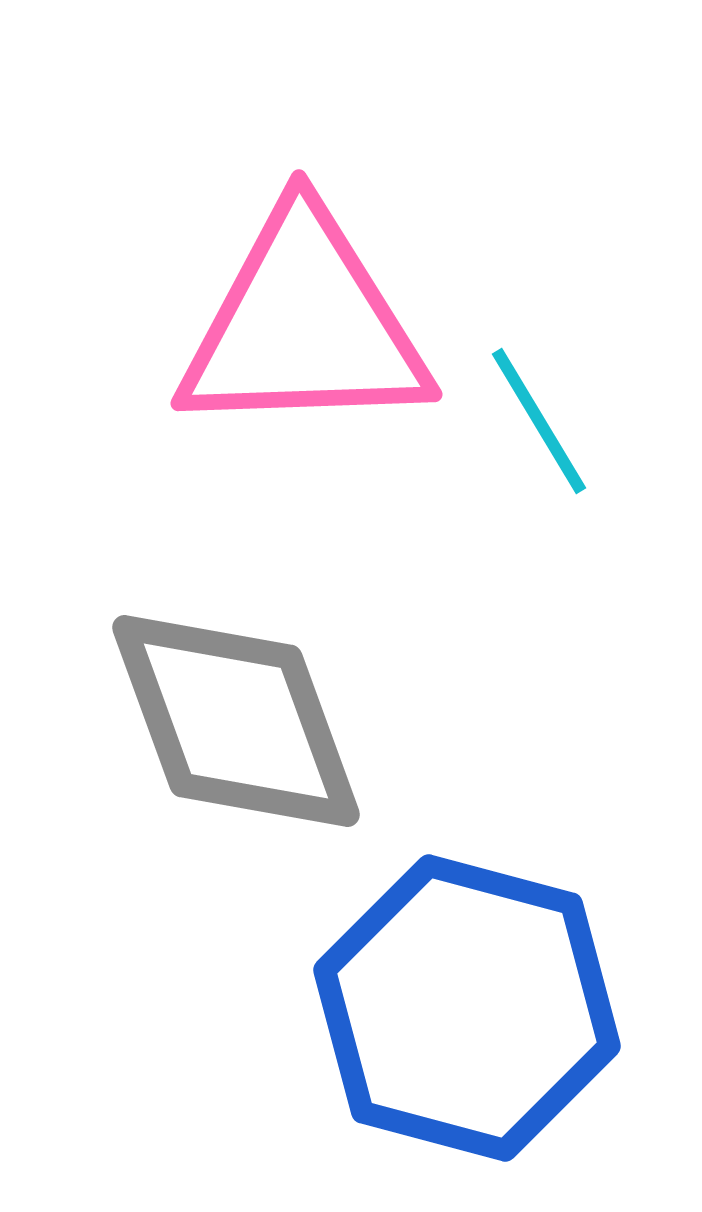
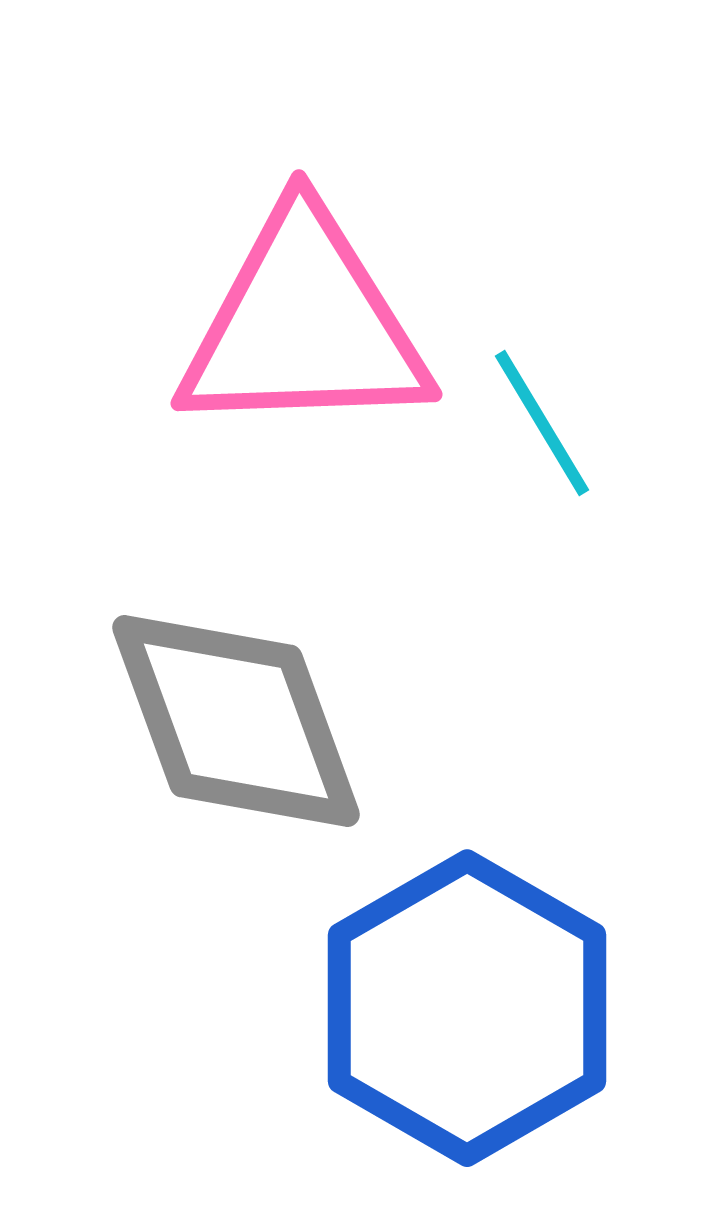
cyan line: moved 3 px right, 2 px down
blue hexagon: rotated 15 degrees clockwise
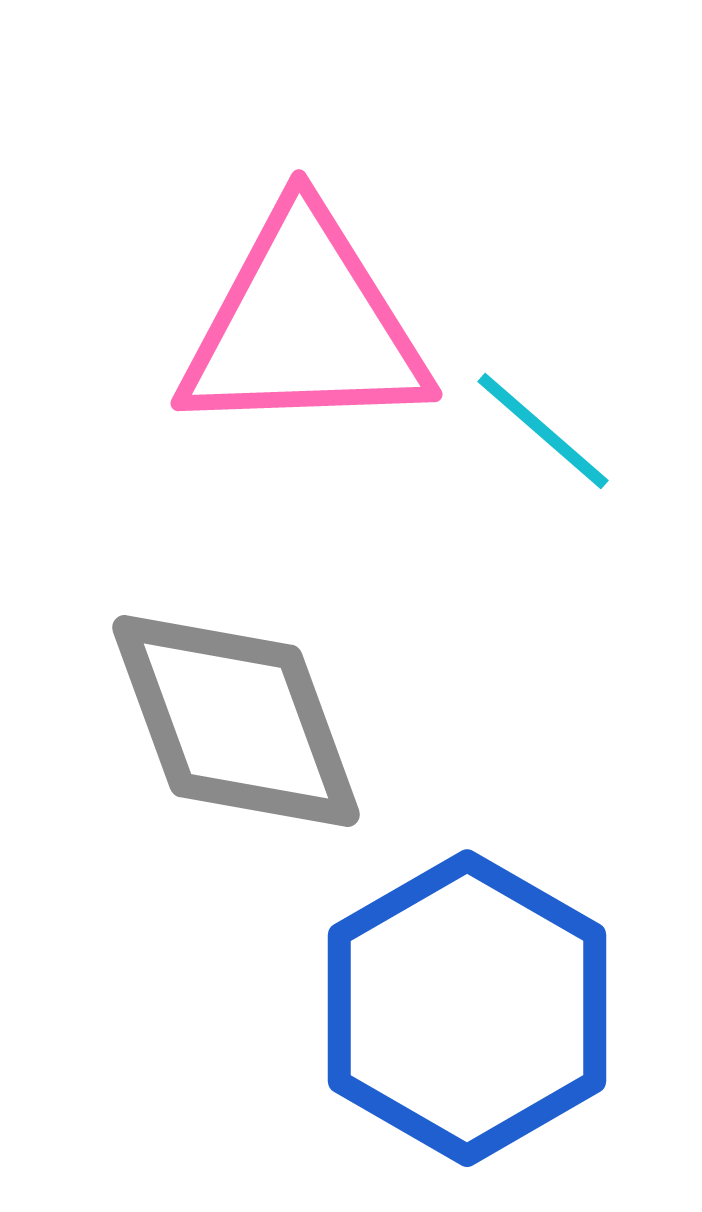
cyan line: moved 1 px right, 8 px down; rotated 18 degrees counterclockwise
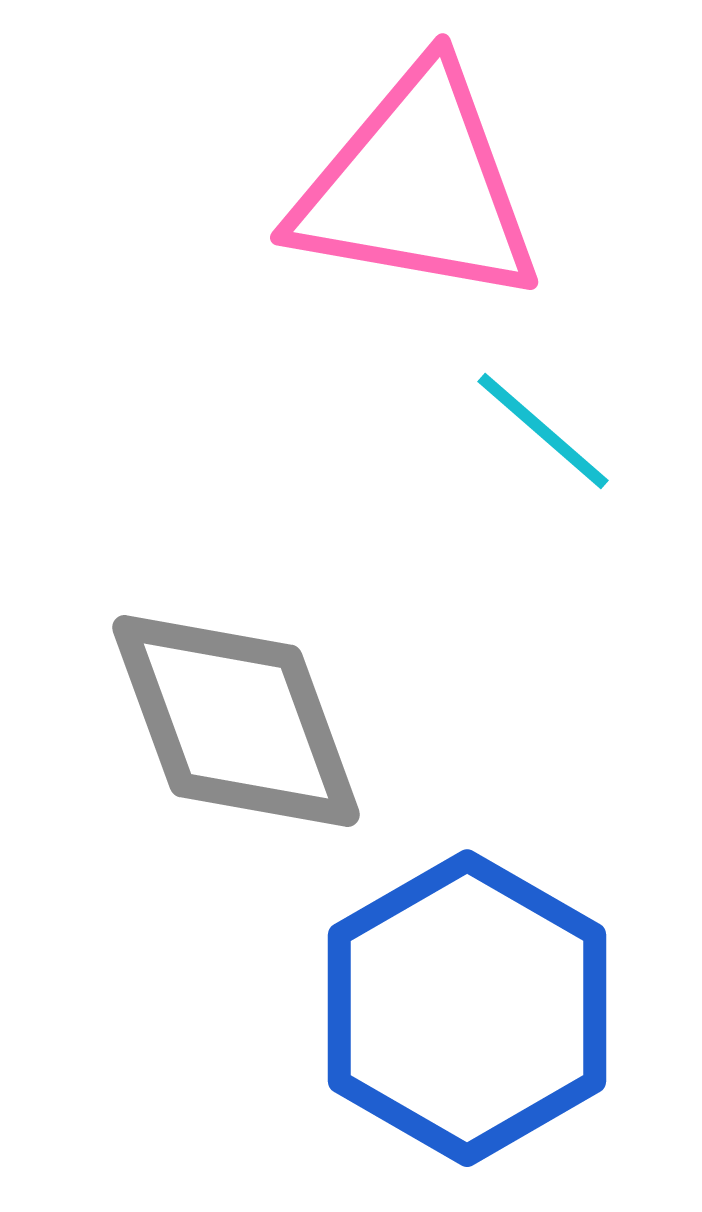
pink triangle: moved 113 px right, 138 px up; rotated 12 degrees clockwise
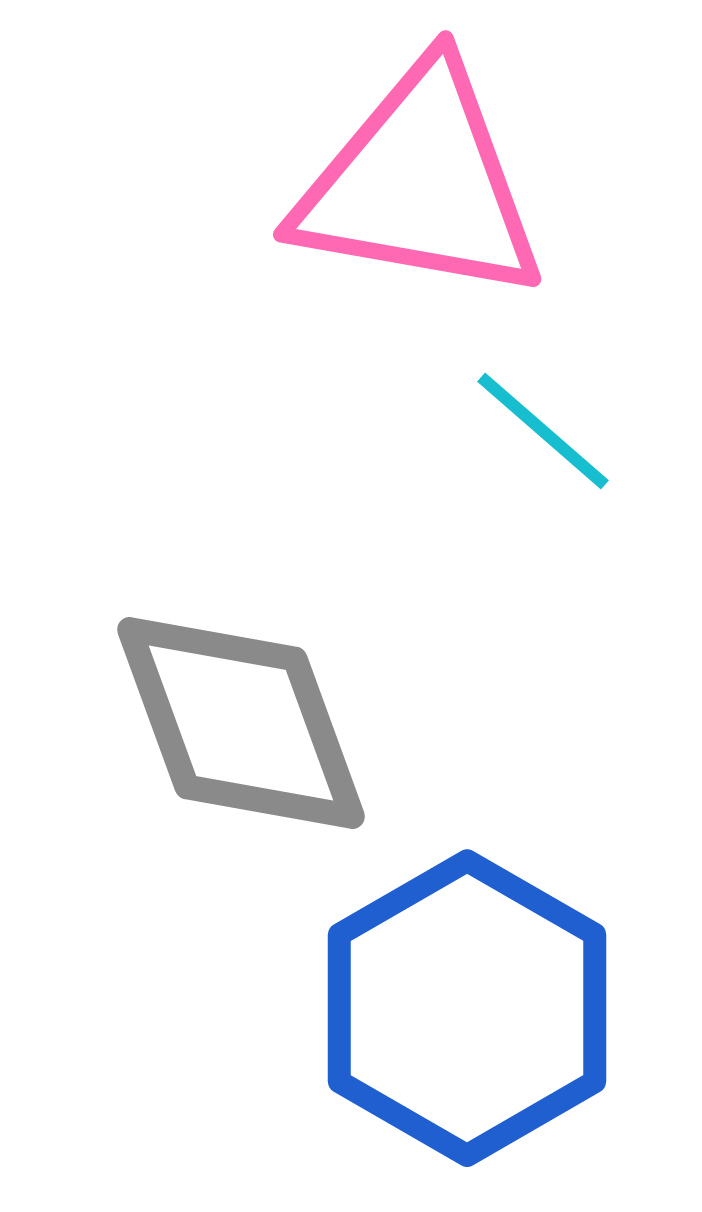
pink triangle: moved 3 px right, 3 px up
gray diamond: moved 5 px right, 2 px down
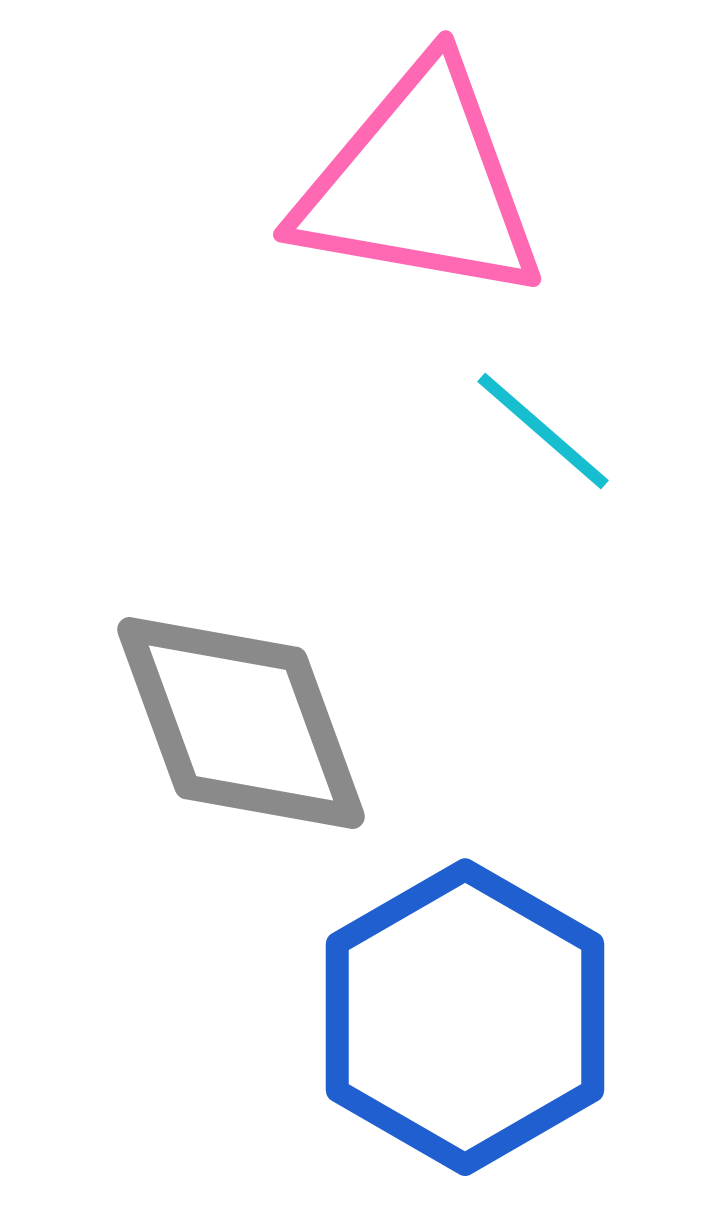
blue hexagon: moved 2 px left, 9 px down
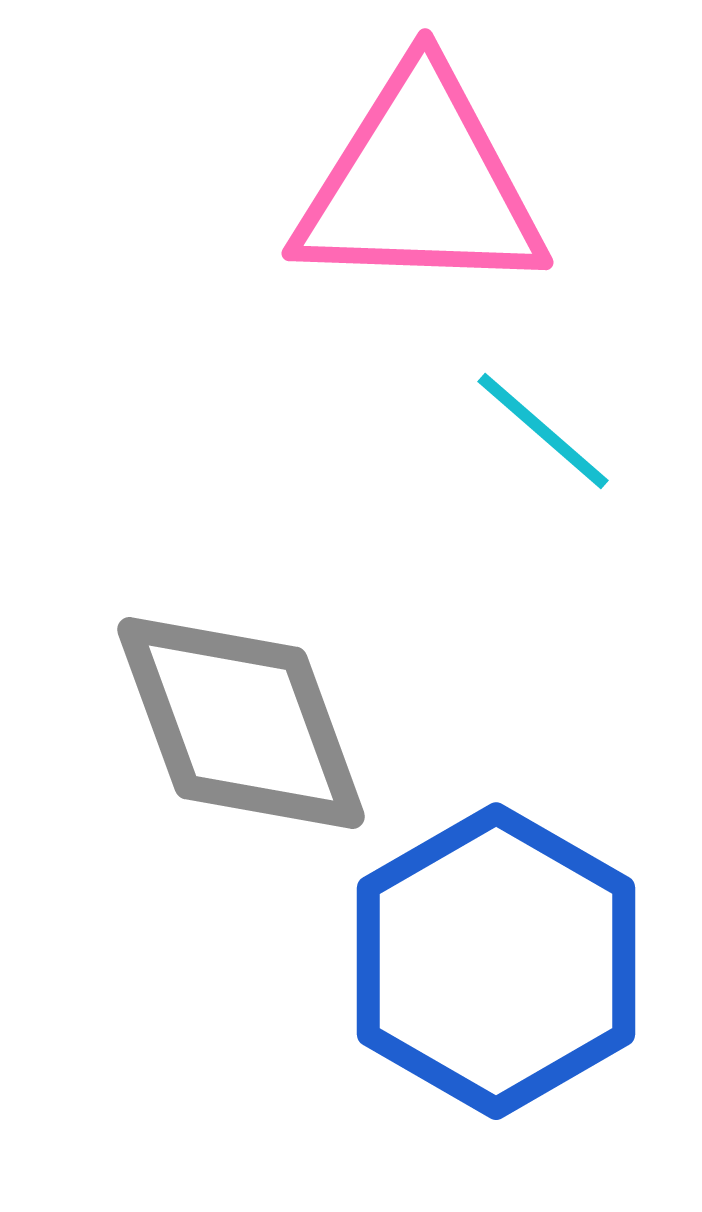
pink triangle: rotated 8 degrees counterclockwise
blue hexagon: moved 31 px right, 56 px up
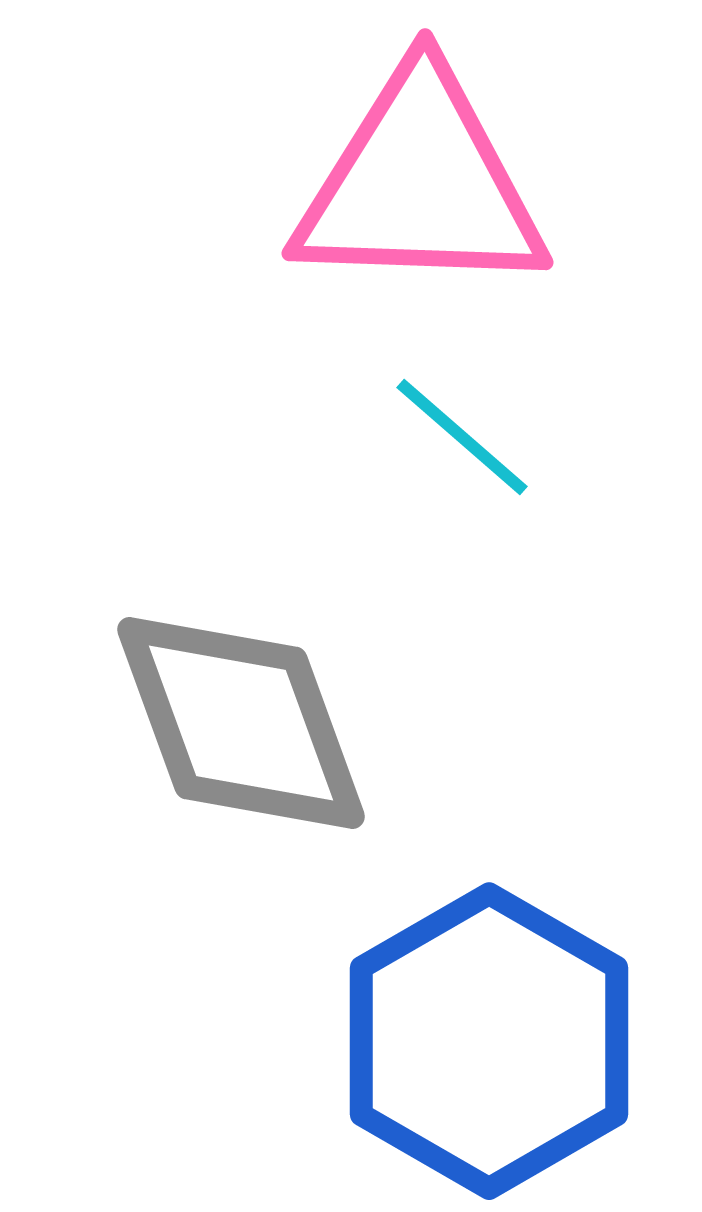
cyan line: moved 81 px left, 6 px down
blue hexagon: moved 7 px left, 80 px down
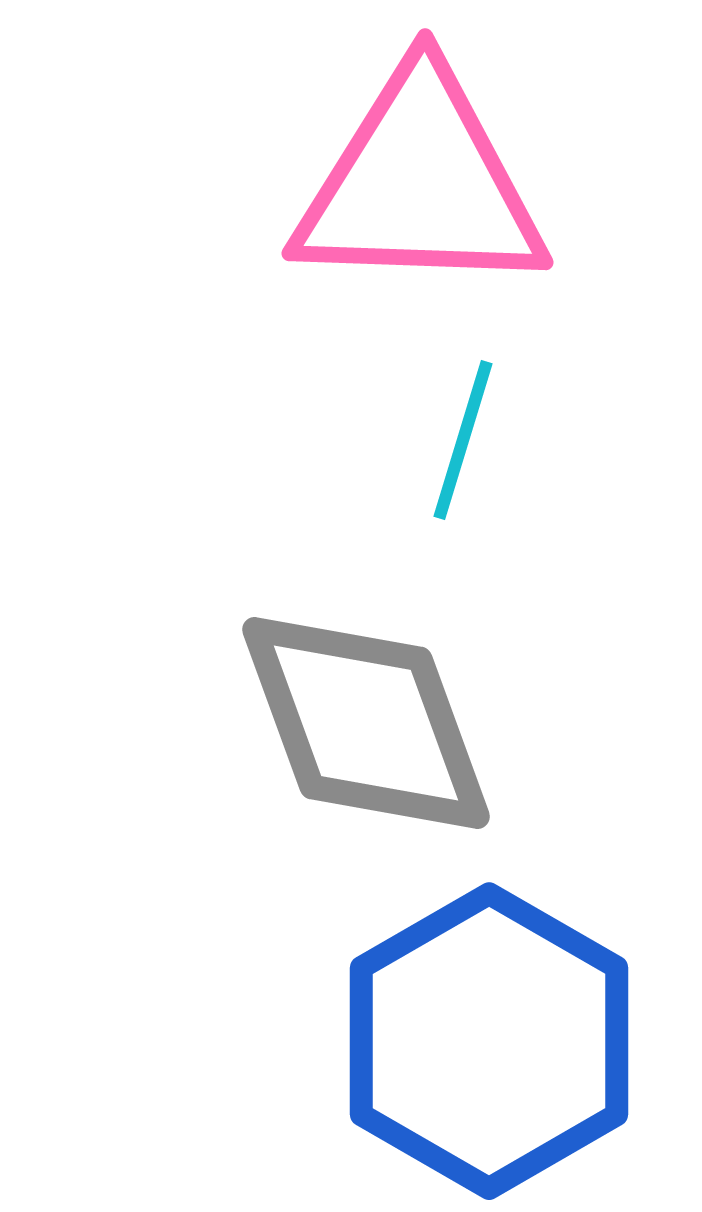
cyan line: moved 1 px right, 3 px down; rotated 66 degrees clockwise
gray diamond: moved 125 px right
